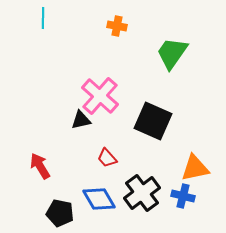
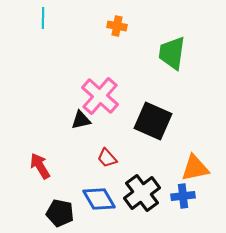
green trapezoid: rotated 27 degrees counterclockwise
blue cross: rotated 20 degrees counterclockwise
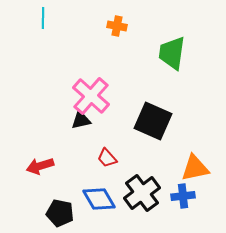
pink cross: moved 9 px left
red arrow: rotated 76 degrees counterclockwise
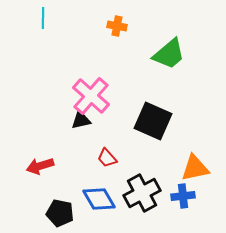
green trapezoid: moved 3 px left, 1 px down; rotated 138 degrees counterclockwise
black cross: rotated 9 degrees clockwise
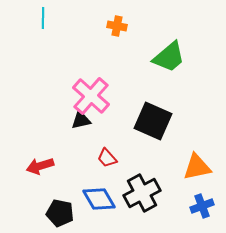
green trapezoid: moved 3 px down
orange triangle: moved 2 px right, 1 px up
blue cross: moved 19 px right, 10 px down; rotated 15 degrees counterclockwise
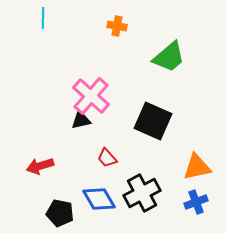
blue cross: moved 6 px left, 4 px up
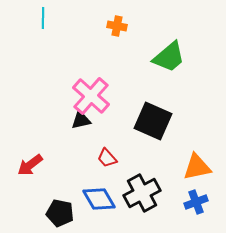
red arrow: moved 10 px left, 1 px up; rotated 20 degrees counterclockwise
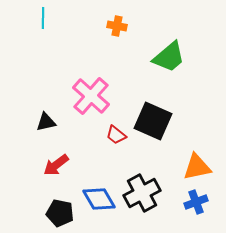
black triangle: moved 35 px left, 2 px down
red trapezoid: moved 9 px right, 23 px up; rotated 10 degrees counterclockwise
red arrow: moved 26 px right
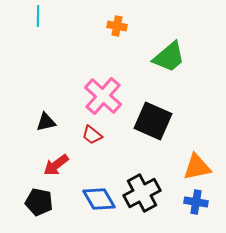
cyan line: moved 5 px left, 2 px up
pink cross: moved 12 px right
red trapezoid: moved 24 px left
blue cross: rotated 30 degrees clockwise
black pentagon: moved 21 px left, 11 px up
